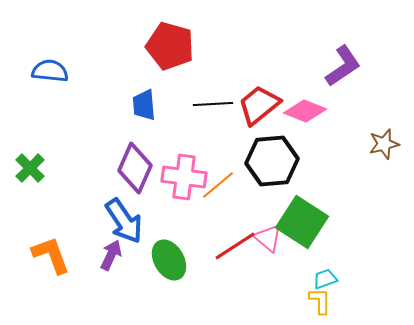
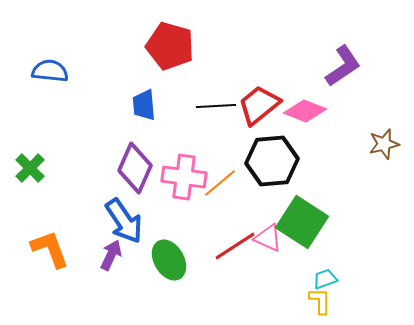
black line: moved 3 px right, 2 px down
orange line: moved 2 px right, 2 px up
pink triangle: rotated 16 degrees counterclockwise
orange L-shape: moved 1 px left, 6 px up
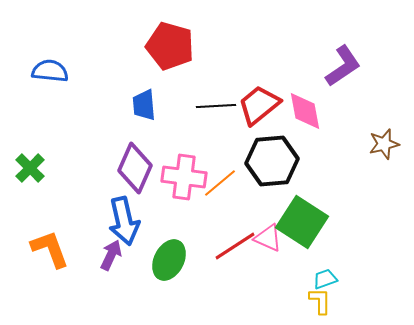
pink diamond: rotated 57 degrees clockwise
blue arrow: rotated 21 degrees clockwise
green ellipse: rotated 57 degrees clockwise
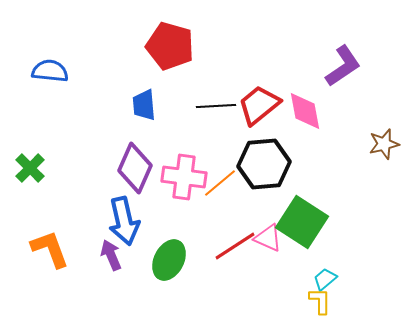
black hexagon: moved 8 px left, 3 px down
purple arrow: rotated 48 degrees counterclockwise
cyan trapezoid: rotated 20 degrees counterclockwise
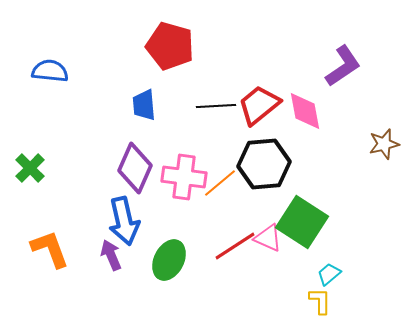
cyan trapezoid: moved 4 px right, 5 px up
